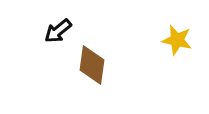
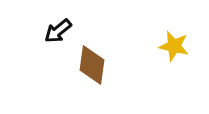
yellow star: moved 3 px left, 6 px down
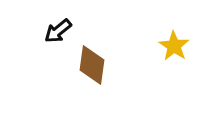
yellow star: rotated 20 degrees clockwise
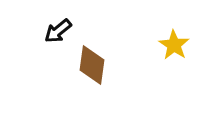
yellow star: moved 1 px up
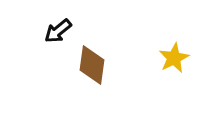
yellow star: moved 13 px down; rotated 12 degrees clockwise
